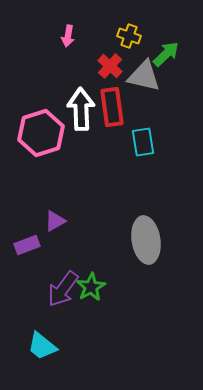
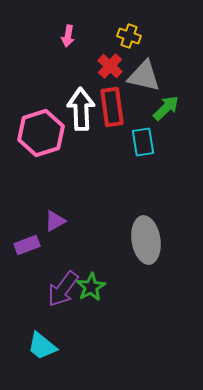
green arrow: moved 54 px down
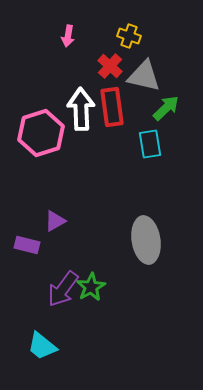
cyan rectangle: moved 7 px right, 2 px down
purple rectangle: rotated 35 degrees clockwise
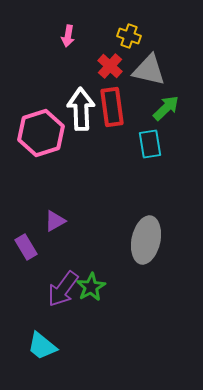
gray triangle: moved 5 px right, 6 px up
gray ellipse: rotated 21 degrees clockwise
purple rectangle: moved 1 px left, 2 px down; rotated 45 degrees clockwise
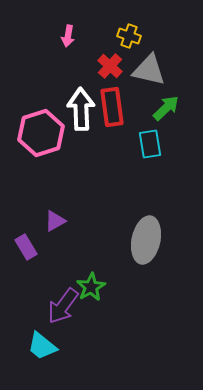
purple arrow: moved 17 px down
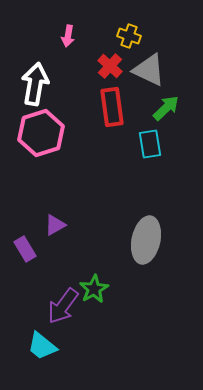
gray triangle: rotated 12 degrees clockwise
white arrow: moved 46 px left, 25 px up; rotated 12 degrees clockwise
purple triangle: moved 4 px down
purple rectangle: moved 1 px left, 2 px down
green star: moved 3 px right, 2 px down
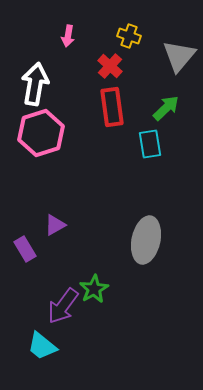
gray triangle: moved 30 px right, 14 px up; rotated 45 degrees clockwise
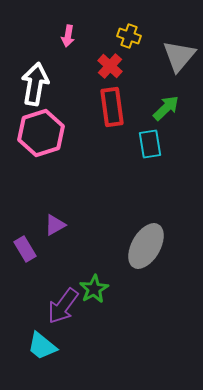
gray ellipse: moved 6 px down; rotated 18 degrees clockwise
